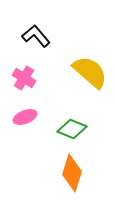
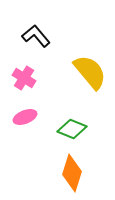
yellow semicircle: rotated 9 degrees clockwise
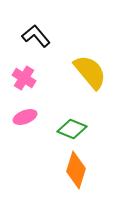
orange diamond: moved 4 px right, 3 px up
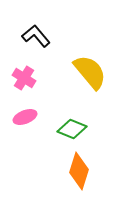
orange diamond: moved 3 px right, 1 px down
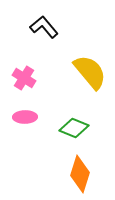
black L-shape: moved 8 px right, 9 px up
pink ellipse: rotated 20 degrees clockwise
green diamond: moved 2 px right, 1 px up
orange diamond: moved 1 px right, 3 px down
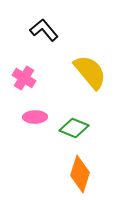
black L-shape: moved 3 px down
pink ellipse: moved 10 px right
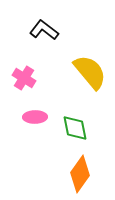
black L-shape: rotated 12 degrees counterclockwise
green diamond: moved 1 px right; rotated 56 degrees clockwise
orange diamond: rotated 18 degrees clockwise
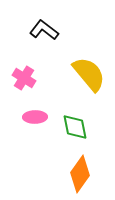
yellow semicircle: moved 1 px left, 2 px down
green diamond: moved 1 px up
